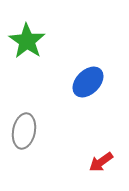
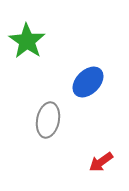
gray ellipse: moved 24 px right, 11 px up
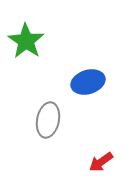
green star: moved 1 px left
blue ellipse: rotated 28 degrees clockwise
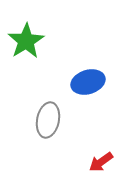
green star: rotated 6 degrees clockwise
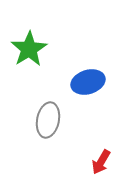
green star: moved 3 px right, 8 px down
red arrow: rotated 25 degrees counterclockwise
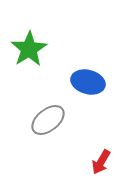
blue ellipse: rotated 32 degrees clockwise
gray ellipse: rotated 40 degrees clockwise
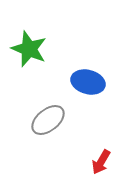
green star: rotated 18 degrees counterclockwise
